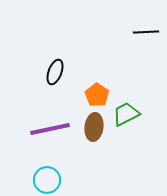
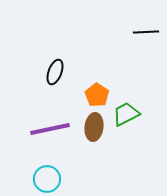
cyan circle: moved 1 px up
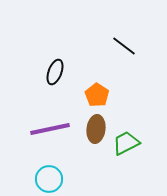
black line: moved 22 px left, 14 px down; rotated 40 degrees clockwise
green trapezoid: moved 29 px down
brown ellipse: moved 2 px right, 2 px down
cyan circle: moved 2 px right
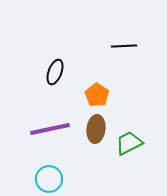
black line: rotated 40 degrees counterclockwise
green trapezoid: moved 3 px right
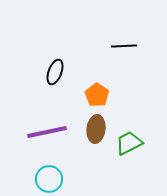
purple line: moved 3 px left, 3 px down
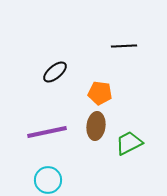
black ellipse: rotated 30 degrees clockwise
orange pentagon: moved 3 px right, 2 px up; rotated 25 degrees counterclockwise
brown ellipse: moved 3 px up
cyan circle: moved 1 px left, 1 px down
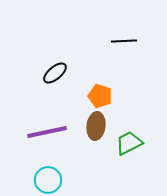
black line: moved 5 px up
black ellipse: moved 1 px down
orange pentagon: moved 3 px down; rotated 10 degrees clockwise
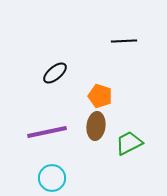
cyan circle: moved 4 px right, 2 px up
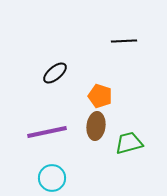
green trapezoid: rotated 12 degrees clockwise
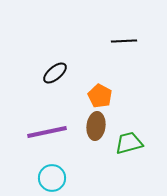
orange pentagon: rotated 10 degrees clockwise
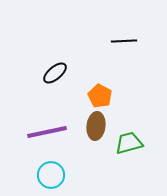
cyan circle: moved 1 px left, 3 px up
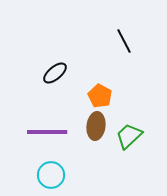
black line: rotated 65 degrees clockwise
purple line: rotated 12 degrees clockwise
green trapezoid: moved 7 px up; rotated 28 degrees counterclockwise
